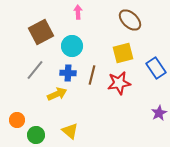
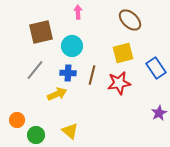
brown square: rotated 15 degrees clockwise
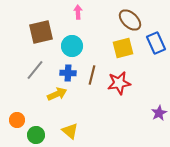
yellow square: moved 5 px up
blue rectangle: moved 25 px up; rotated 10 degrees clockwise
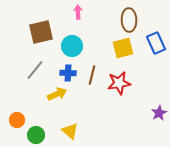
brown ellipse: moved 1 px left; rotated 45 degrees clockwise
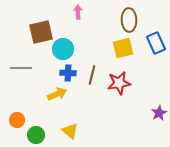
cyan circle: moved 9 px left, 3 px down
gray line: moved 14 px left, 2 px up; rotated 50 degrees clockwise
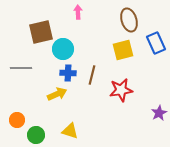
brown ellipse: rotated 15 degrees counterclockwise
yellow square: moved 2 px down
red star: moved 2 px right, 7 px down
yellow triangle: rotated 24 degrees counterclockwise
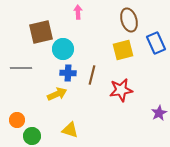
yellow triangle: moved 1 px up
green circle: moved 4 px left, 1 px down
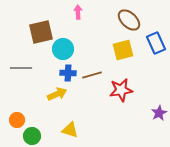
brown ellipse: rotated 30 degrees counterclockwise
brown line: rotated 60 degrees clockwise
